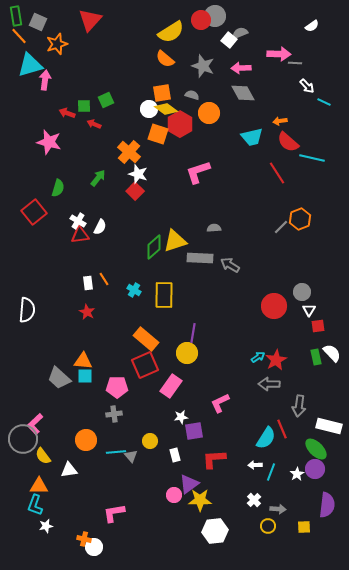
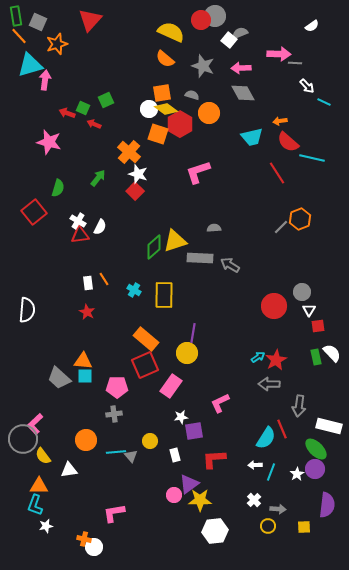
yellow semicircle at (171, 32): rotated 124 degrees counterclockwise
green square at (84, 106): moved 1 px left, 2 px down; rotated 24 degrees clockwise
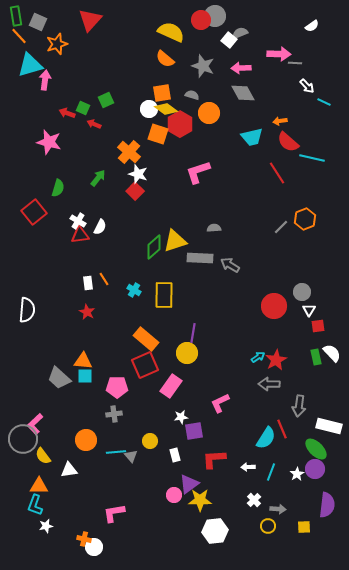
orange hexagon at (300, 219): moved 5 px right
white arrow at (255, 465): moved 7 px left, 2 px down
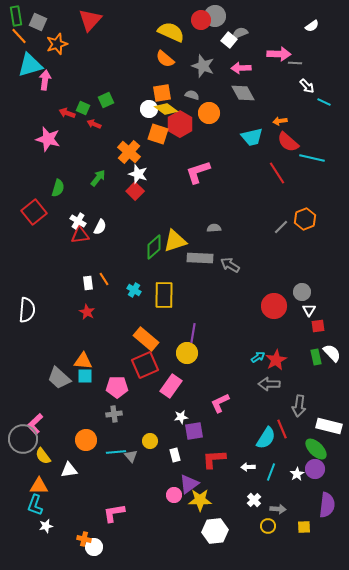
pink star at (49, 142): moved 1 px left, 3 px up
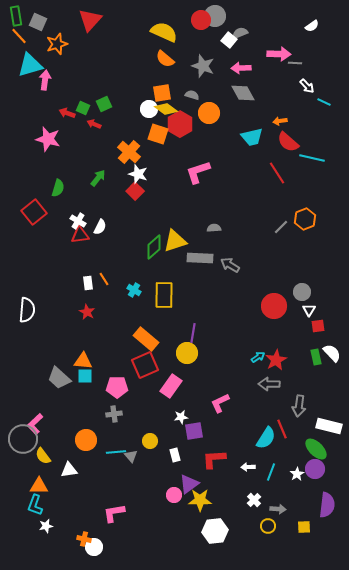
yellow semicircle at (171, 32): moved 7 px left
green square at (106, 100): moved 2 px left, 4 px down
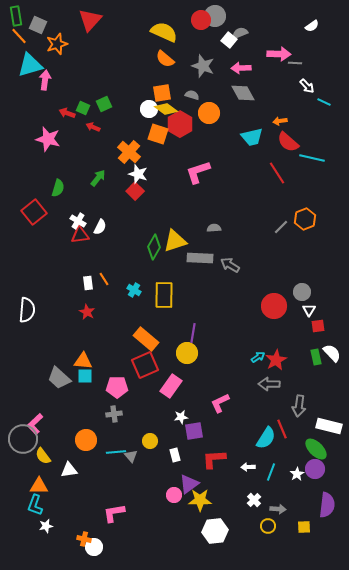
gray square at (38, 22): moved 3 px down
red arrow at (94, 124): moved 1 px left, 3 px down
green diamond at (154, 247): rotated 20 degrees counterclockwise
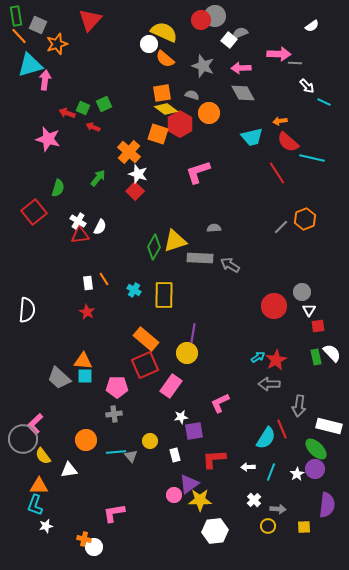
white circle at (149, 109): moved 65 px up
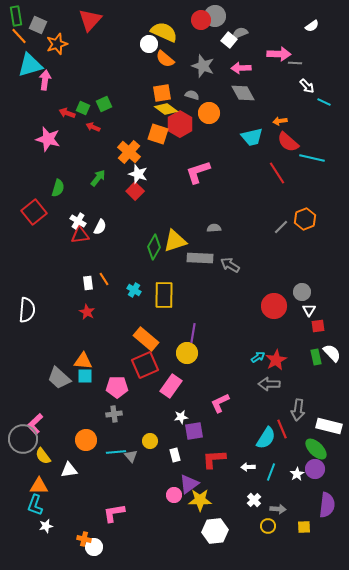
gray arrow at (299, 406): moved 1 px left, 4 px down
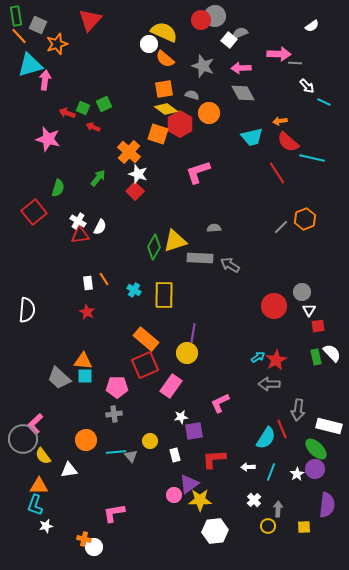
orange square at (162, 93): moved 2 px right, 4 px up
gray arrow at (278, 509): rotated 91 degrees counterclockwise
